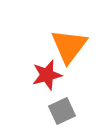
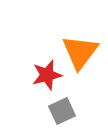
orange triangle: moved 11 px right, 6 px down
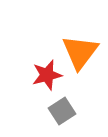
gray square: rotated 8 degrees counterclockwise
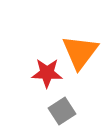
red star: moved 2 px up; rotated 16 degrees clockwise
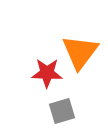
gray square: rotated 16 degrees clockwise
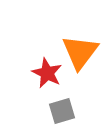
red star: rotated 24 degrees clockwise
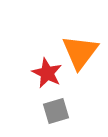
gray square: moved 6 px left
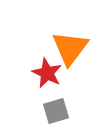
orange triangle: moved 10 px left, 4 px up
